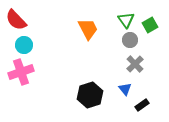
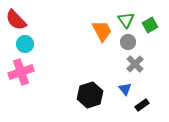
orange trapezoid: moved 14 px right, 2 px down
gray circle: moved 2 px left, 2 px down
cyan circle: moved 1 px right, 1 px up
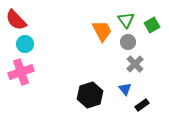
green square: moved 2 px right
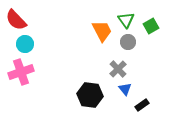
green square: moved 1 px left, 1 px down
gray cross: moved 17 px left, 5 px down
black hexagon: rotated 25 degrees clockwise
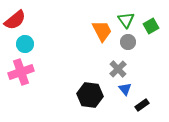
red semicircle: moved 1 px left; rotated 85 degrees counterclockwise
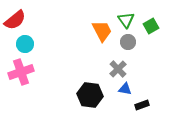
blue triangle: rotated 40 degrees counterclockwise
black rectangle: rotated 16 degrees clockwise
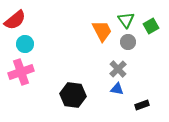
blue triangle: moved 8 px left
black hexagon: moved 17 px left
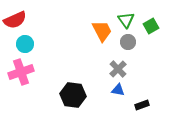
red semicircle: rotated 15 degrees clockwise
blue triangle: moved 1 px right, 1 px down
